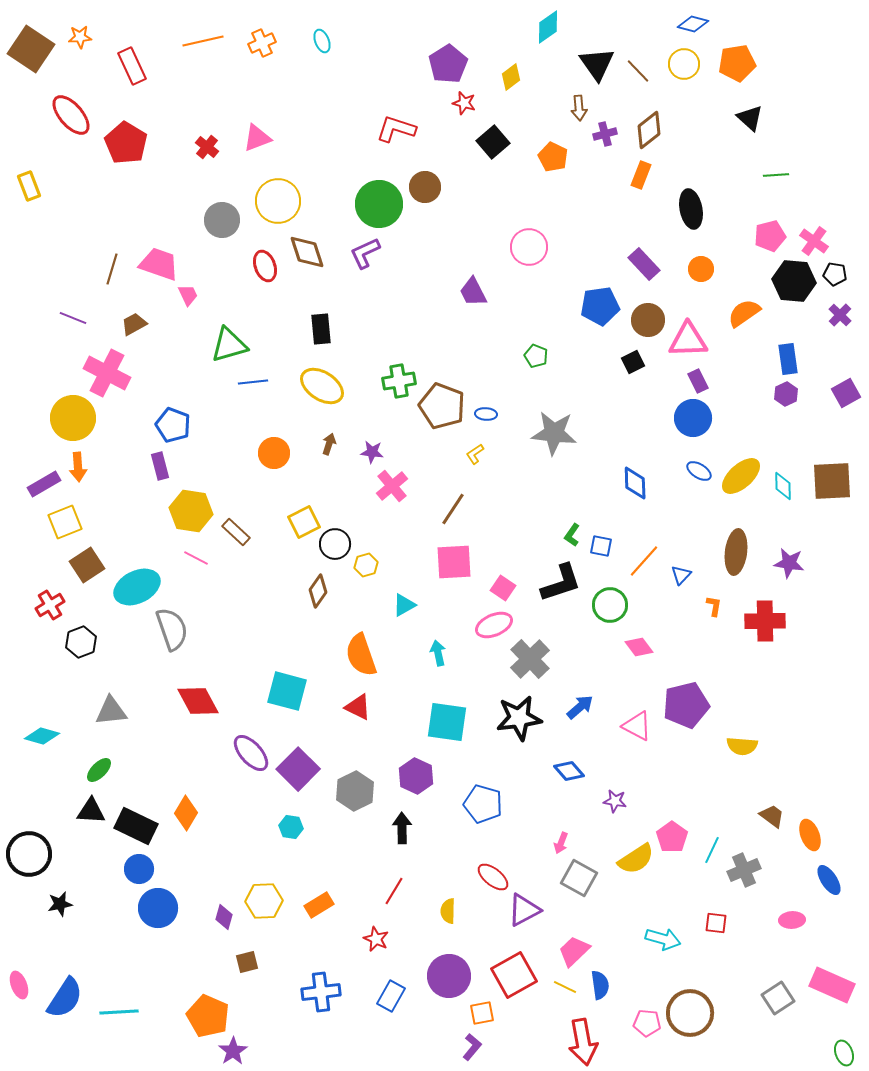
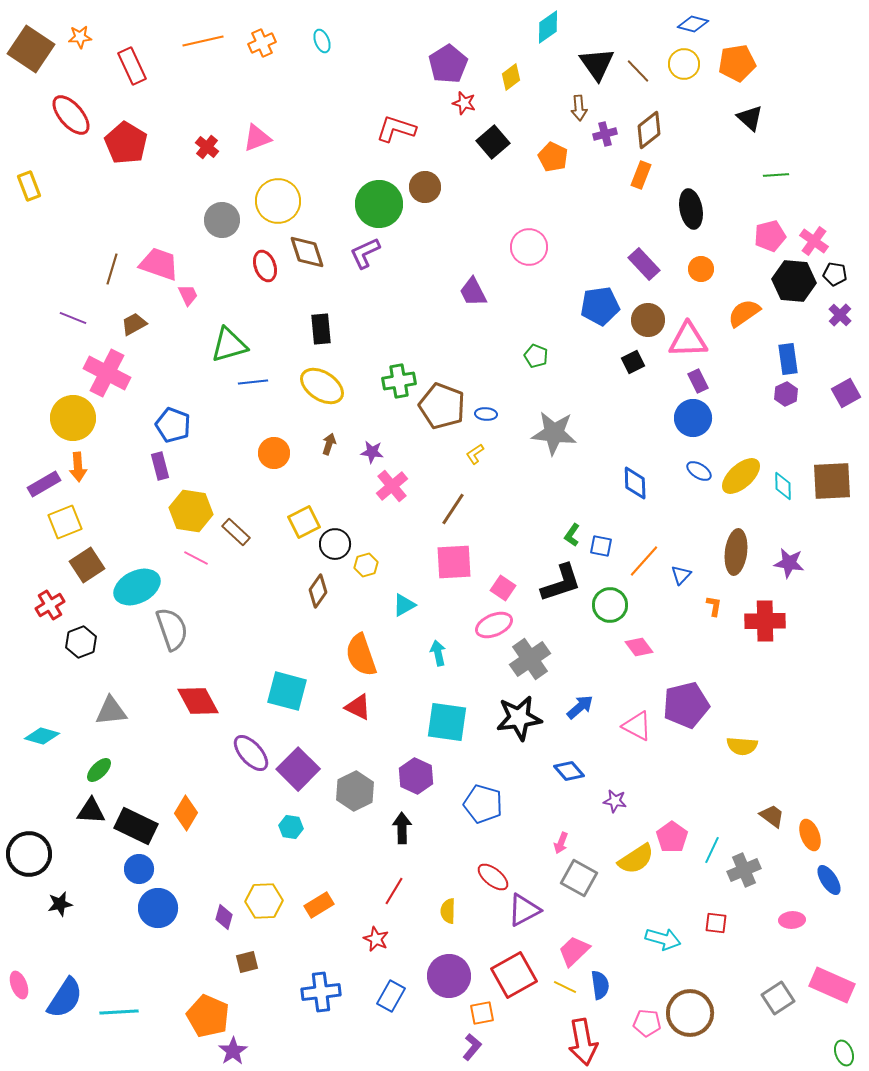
gray cross at (530, 659): rotated 9 degrees clockwise
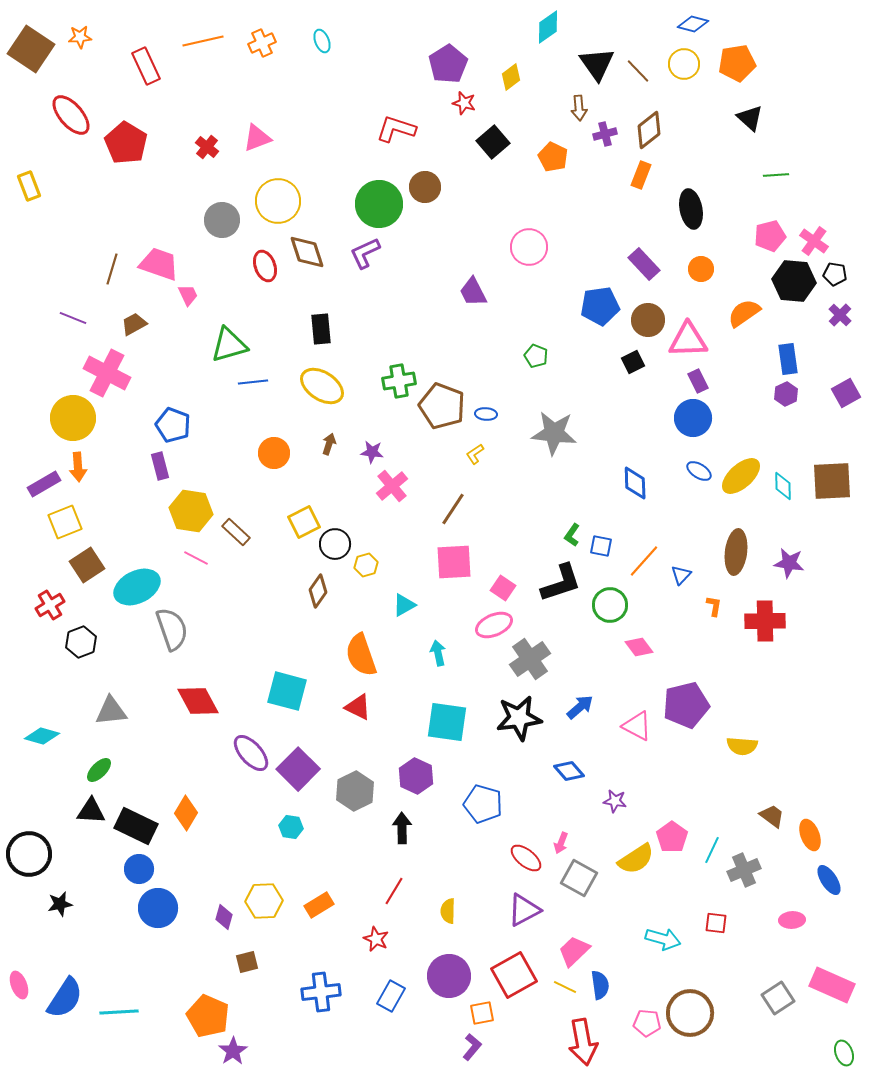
red rectangle at (132, 66): moved 14 px right
red ellipse at (493, 877): moved 33 px right, 19 px up
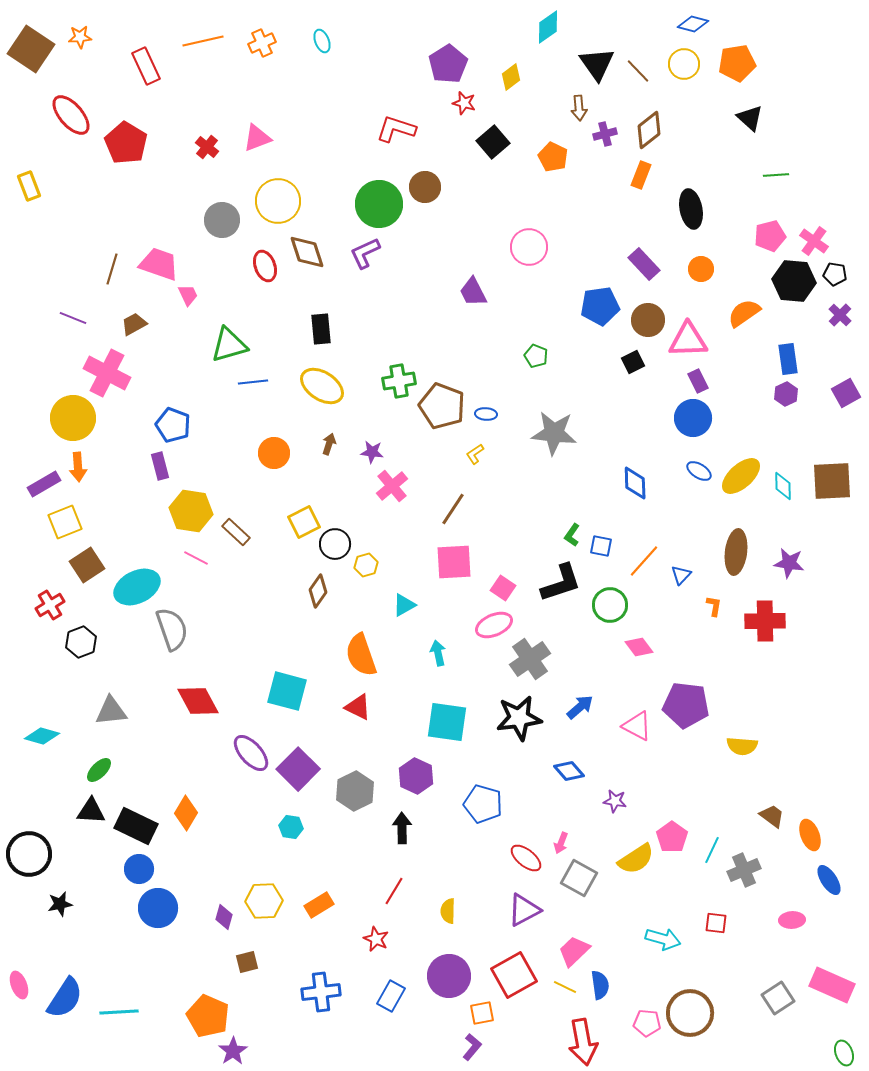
purple pentagon at (686, 705): rotated 21 degrees clockwise
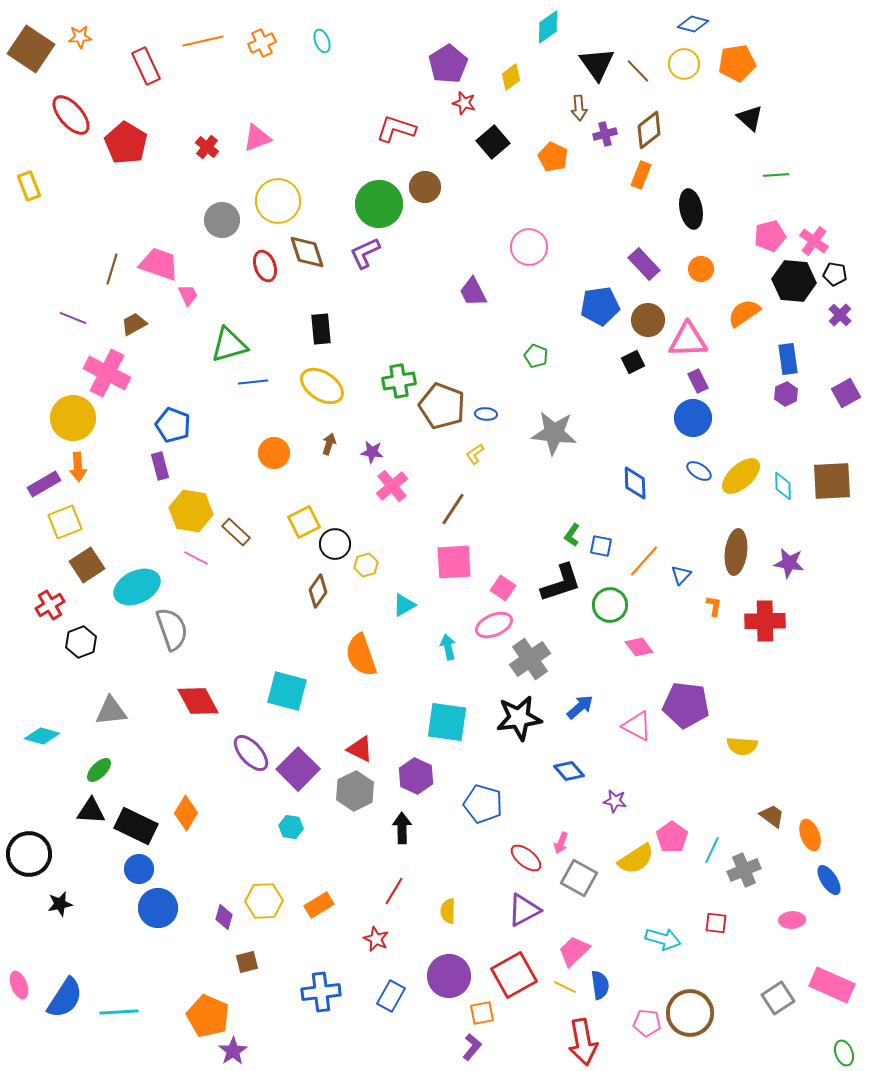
cyan arrow at (438, 653): moved 10 px right, 6 px up
red triangle at (358, 707): moved 2 px right, 42 px down
